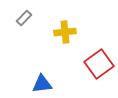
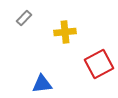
red square: rotated 8 degrees clockwise
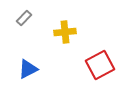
red square: moved 1 px right, 1 px down
blue triangle: moved 14 px left, 15 px up; rotated 20 degrees counterclockwise
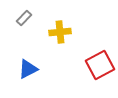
yellow cross: moved 5 px left
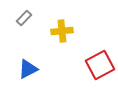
yellow cross: moved 2 px right, 1 px up
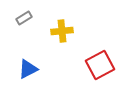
gray rectangle: rotated 14 degrees clockwise
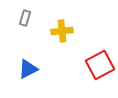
gray rectangle: moved 1 px right; rotated 42 degrees counterclockwise
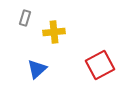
yellow cross: moved 8 px left, 1 px down
blue triangle: moved 9 px right; rotated 15 degrees counterclockwise
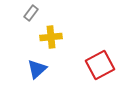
gray rectangle: moved 6 px right, 5 px up; rotated 21 degrees clockwise
yellow cross: moved 3 px left, 5 px down
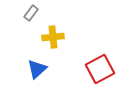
yellow cross: moved 2 px right
red square: moved 4 px down
